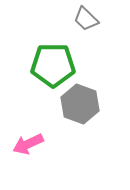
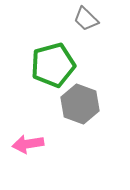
green pentagon: rotated 15 degrees counterclockwise
pink arrow: rotated 16 degrees clockwise
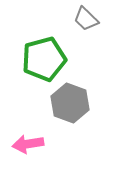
green pentagon: moved 9 px left, 6 px up
gray hexagon: moved 10 px left, 1 px up
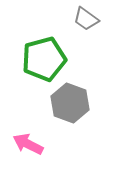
gray trapezoid: rotated 8 degrees counterclockwise
pink arrow: rotated 36 degrees clockwise
